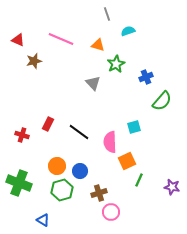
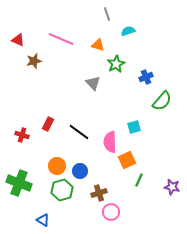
orange square: moved 1 px up
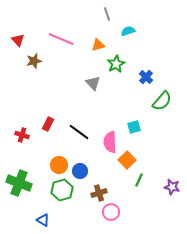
red triangle: rotated 24 degrees clockwise
orange triangle: rotated 32 degrees counterclockwise
blue cross: rotated 24 degrees counterclockwise
orange square: rotated 18 degrees counterclockwise
orange circle: moved 2 px right, 1 px up
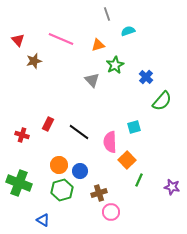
green star: moved 1 px left, 1 px down
gray triangle: moved 1 px left, 3 px up
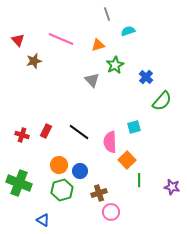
red rectangle: moved 2 px left, 7 px down
green line: rotated 24 degrees counterclockwise
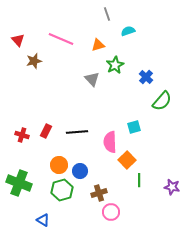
gray triangle: moved 1 px up
black line: moved 2 px left; rotated 40 degrees counterclockwise
